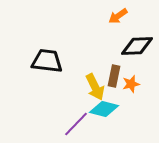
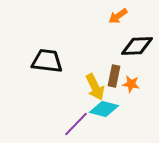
orange star: rotated 24 degrees clockwise
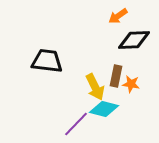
black diamond: moved 3 px left, 6 px up
brown rectangle: moved 2 px right
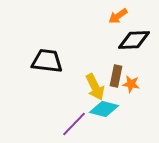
purple line: moved 2 px left
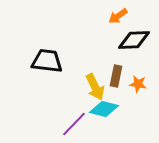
orange star: moved 7 px right
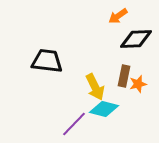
black diamond: moved 2 px right, 1 px up
brown rectangle: moved 8 px right
orange star: rotated 24 degrees counterclockwise
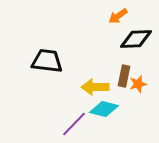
yellow arrow: rotated 116 degrees clockwise
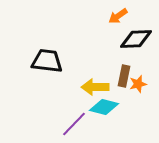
cyan diamond: moved 2 px up
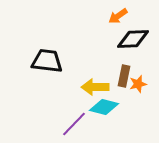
black diamond: moved 3 px left
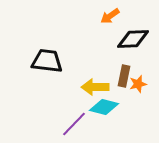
orange arrow: moved 8 px left
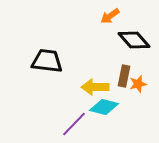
black diamond: moved 1 px right, 1 px down; rotated 52 degrees clockwise
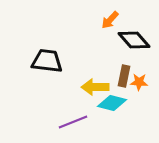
orange arrow: moved 4 px down; rotated 12 degrees counterclockwise
orange star: moved 1 px right, 2 px up; rotated 18 degrees clockwise
cyan diamond: moved 8 px right, 4 px up
purple line: moved 1 px left, 2 px up; rotated 24 degrees clockwise
